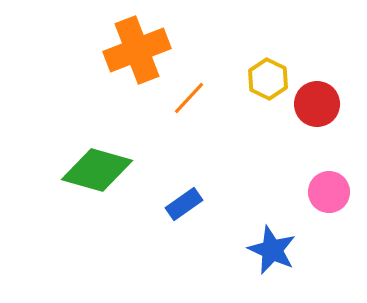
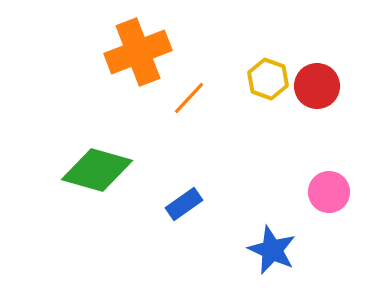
orange cross: moved 1 px right, 2 px down
yellow hexagon: rotated 6 degrees counterclockwise
red circle: moved 18 px up
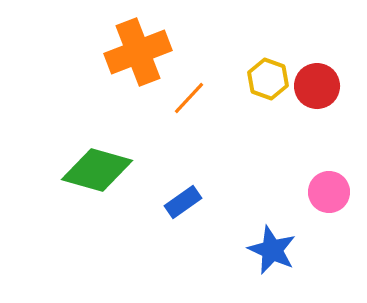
blue rectangle: moved 1 px left, 2 px up
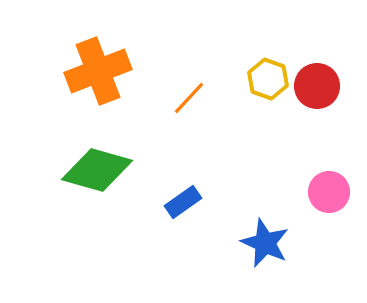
orange cross: moved 40 px left, 19 px down
blue star: moved 7 px left, 7 px up
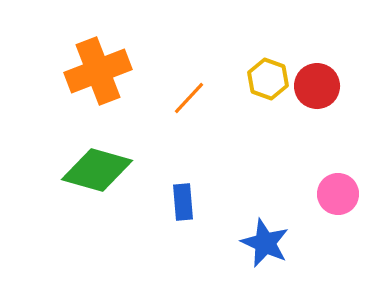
pink circle: moved 9 px right, 2 px down
blue rectangle: rotated 60 degrees counterclockwise
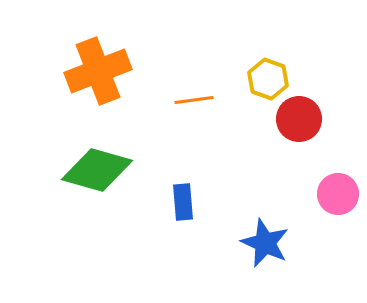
red circle: moved 18 px left, 33 px down
orange line: moved 5 px right, 2 px down; rotated 39 degrees clockwise
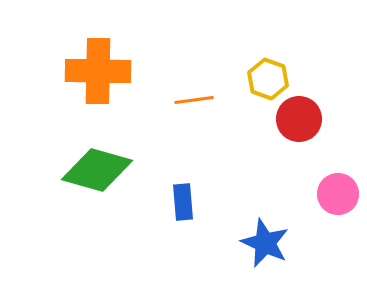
orange cross: rotated 22 degrees clockwise
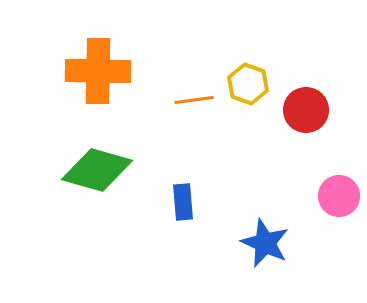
yellow hexagon: moved 20 px left, 5 px down
red circle: moved 7 px right, 9 px up
pink circle: moved 1 px right, 2 px down
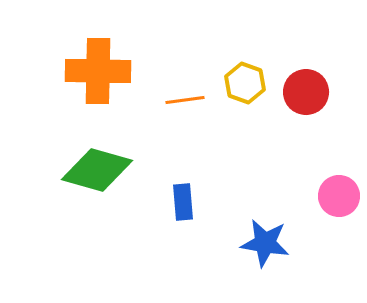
yellow hexagon: moved 3 px left, 1 px up
orange line: moved 9 px left
red circle: moved 18 px up
blue star: rotated 15 degrees counterclockwise
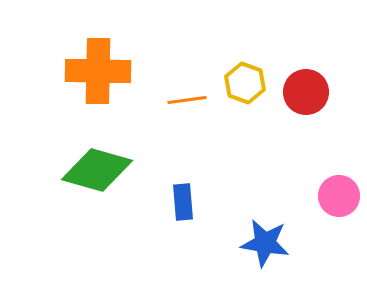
orange line: moved 2 px right
